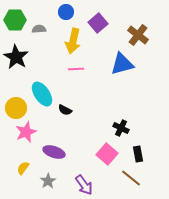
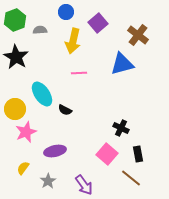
green hexagon: rotated 20 degrees counterclockwise
gray semicircle: moved 1 px right, 1 px down
pink line: moved 3 px right, 4 px down
yellow circle: moved 1 px left, 1 px down
purple ellipse: moved 1 px right, 1 px up; rotated 30 degrees counterclockwise
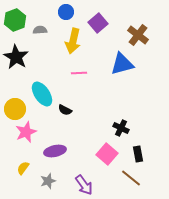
gray star: rotated 14 degrees clockwise
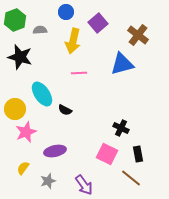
black star: moved 4 px right; rotated 15 degrees counterclockwise
pink square: rotated 15 degrees counterclockwise
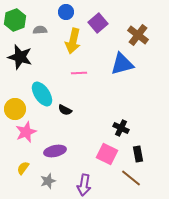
purple arrow: rotated 45 degrees clockwise
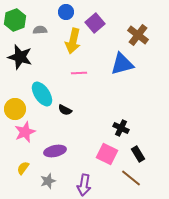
purple square: moved 3 px left
pink star: moved 1 px left
black rectangle: rotated 21 degrees counterclockwise
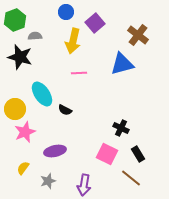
gray semicircle: moved 5 px left, 6 px down
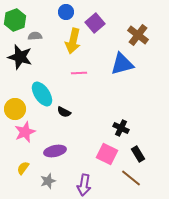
black semicircle: moved 1 px left, 2 px down
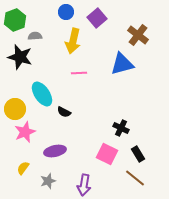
purple square: moved 2 px right, 5 px up
brown line: moved 4 px right
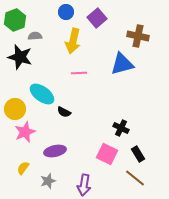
brown cross: moved 1 px down; rotated 25 degrees counterclockwise
cyan ellipse: rotated 20 degrees counterclockwise
